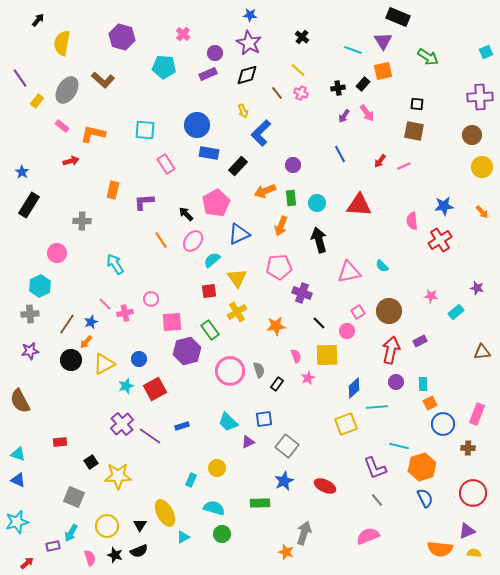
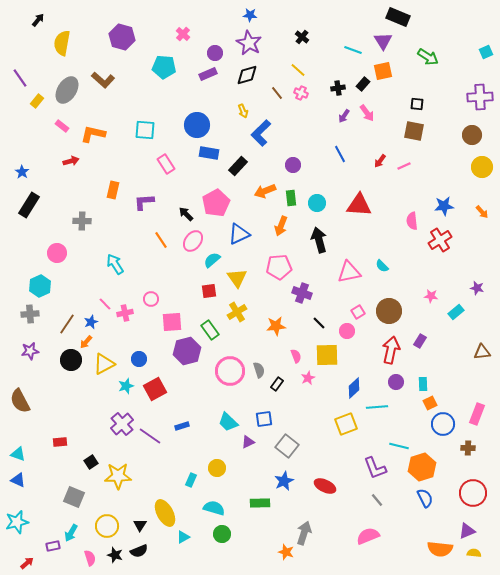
purple rectangle at (420, 341): rotated 32 degrees counterclockwise
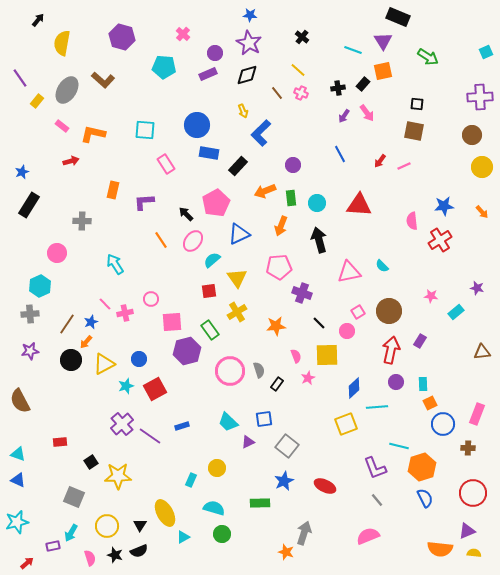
blue star at (22, 172): rotated 16 degrees clockwise
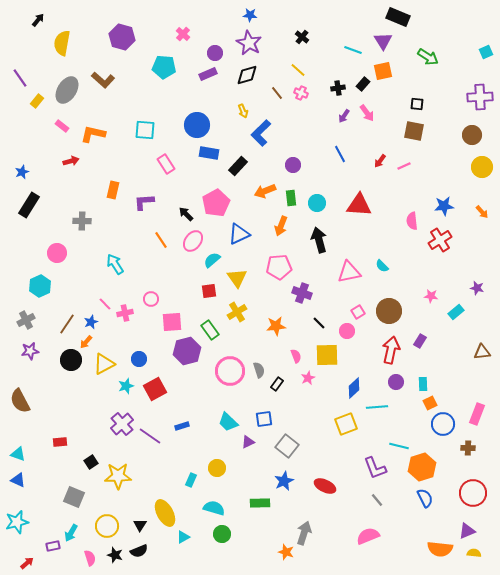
gray cross at (30, 314): moved 4 px left, 6 px down; rotated 24 degrees counterclockwise
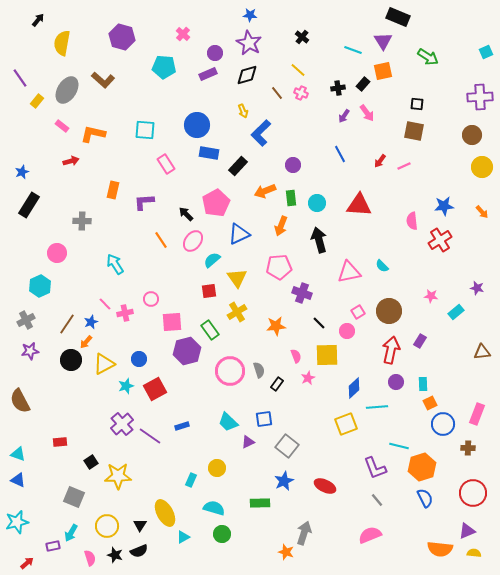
pink semicircle at (368, 536): moved 2 px right, 1 px up
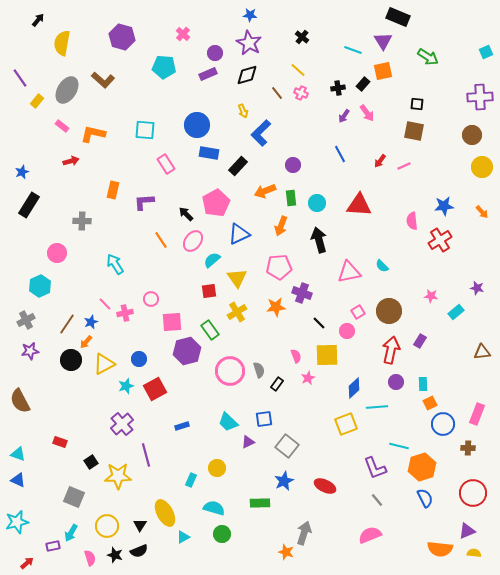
orange star at (276, 326): moved 19 px up
purple line at (150, 436): moved 4 px left, 19 px down; rotated 40 degrees clockwise
red rectangle at (60, 442): rotated 24 degrees clockwise
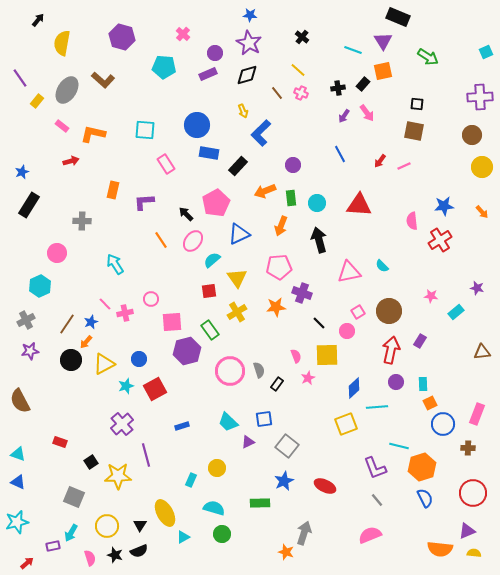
blue triangle at (18, 480): moved 2 px down
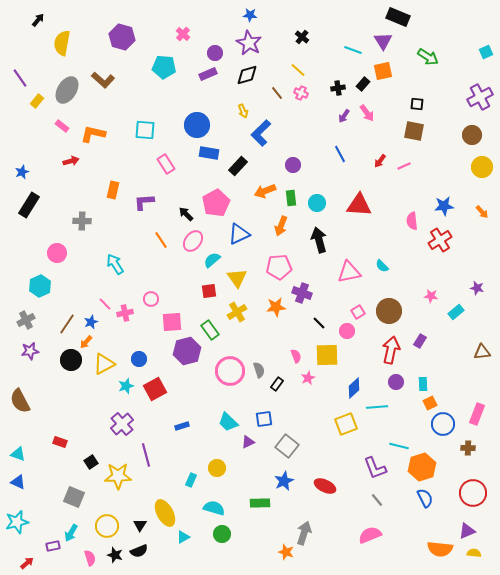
purple cross at (480, 97): rotated 25 degrees counterclockwise
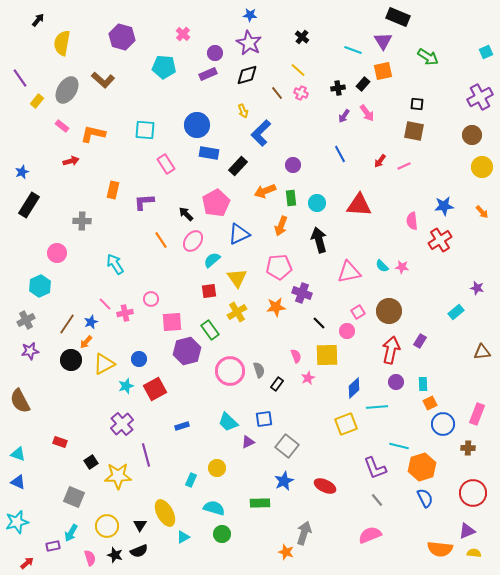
pink star at (431, 296): moved 29 px left, 29 px up
